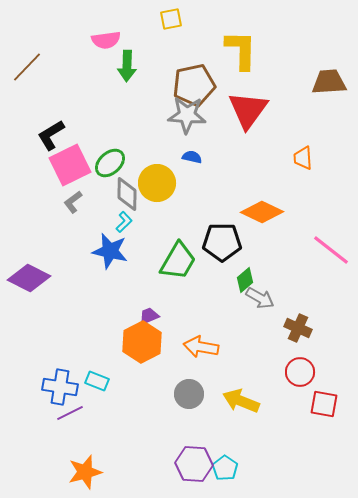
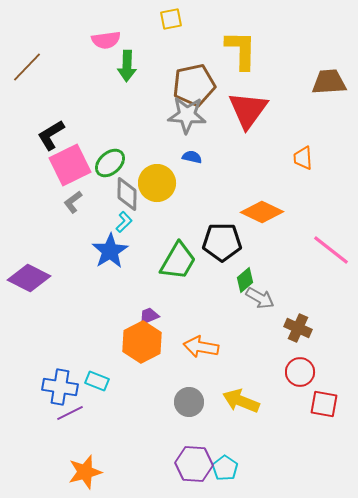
blue star: rotated 27 degrees clockwise
gray circle: moved 8 px down
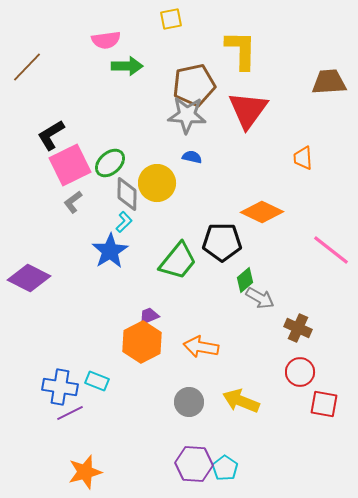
green arrow: rotated 92 degrees counterclockwise
green trapezoid: rotated 9 degrees clockwise
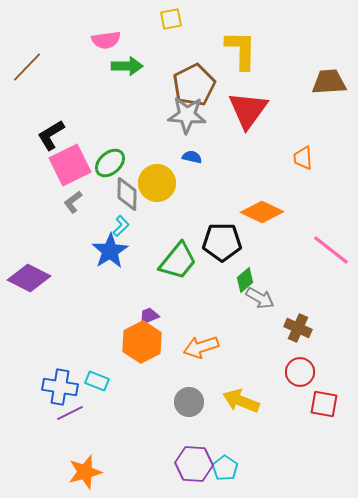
brown pentagon: rotated 15 degrees counterclockwise
cyan L-shape: moved 3 px left, 4 px down
orange arrow: rotated 28 degrees counterclockwise
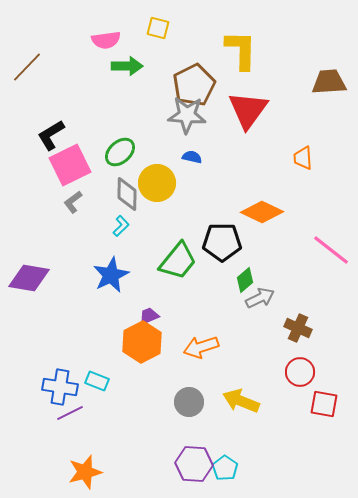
yellow square: moved 13 px left, 9 px down; rotated 25 degrees clockwise
green ellipse: moved 10 px right, 11 px up
blue star: moved 1 px right, 24 px down; rotated 6 degrees clockwise
purple diamond: rotated 18 degrees counterclockwise
gray arrow: rotated 56 degrees counterclockwise
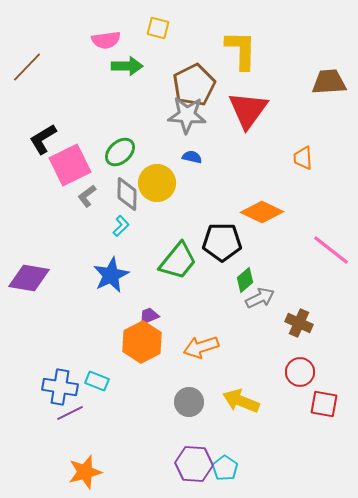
black L-shape: moved 8 px left, 4 px down
gray L-shape: moved 14 px right, 6 px up
brown cross: moved 1 px right, 5 px up
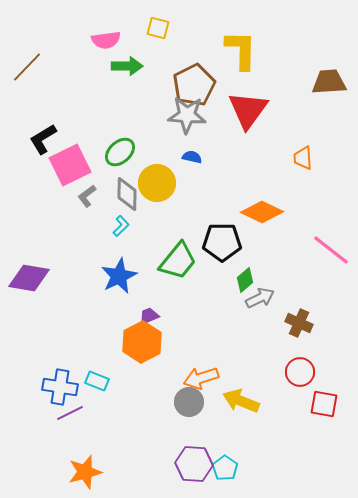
blue star: moved 8 px right, 1 px down
orange arrow: moved 31 px down
